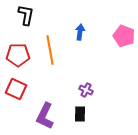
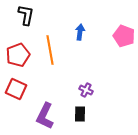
red pentagon: rotated 20 degrees counterclockwise
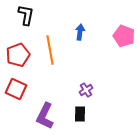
purple cross: rotated 32 degrees clockwise
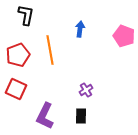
blue arrow: moved 3 px up
black rectangle: moved 1 px right, 2 px down
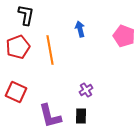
blue arrow: rotated 21 degrees counterclockwise
red pentagon: moved 8 px up
red square: moved 3 px down
purple L-shape: moved 5 px right; rotated 40 degrees counterclockwise
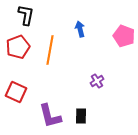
orange line: rotated 20 degrees clockwise
purple cross: moved 11 px right, 9 px up
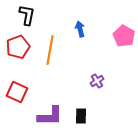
black L-shape: moved 1 px right
pink pentagon: rotated 10 degrees clockwise
red square: moved 1 px right
purple L-shape: rotated 76 degrees counterclockwise
